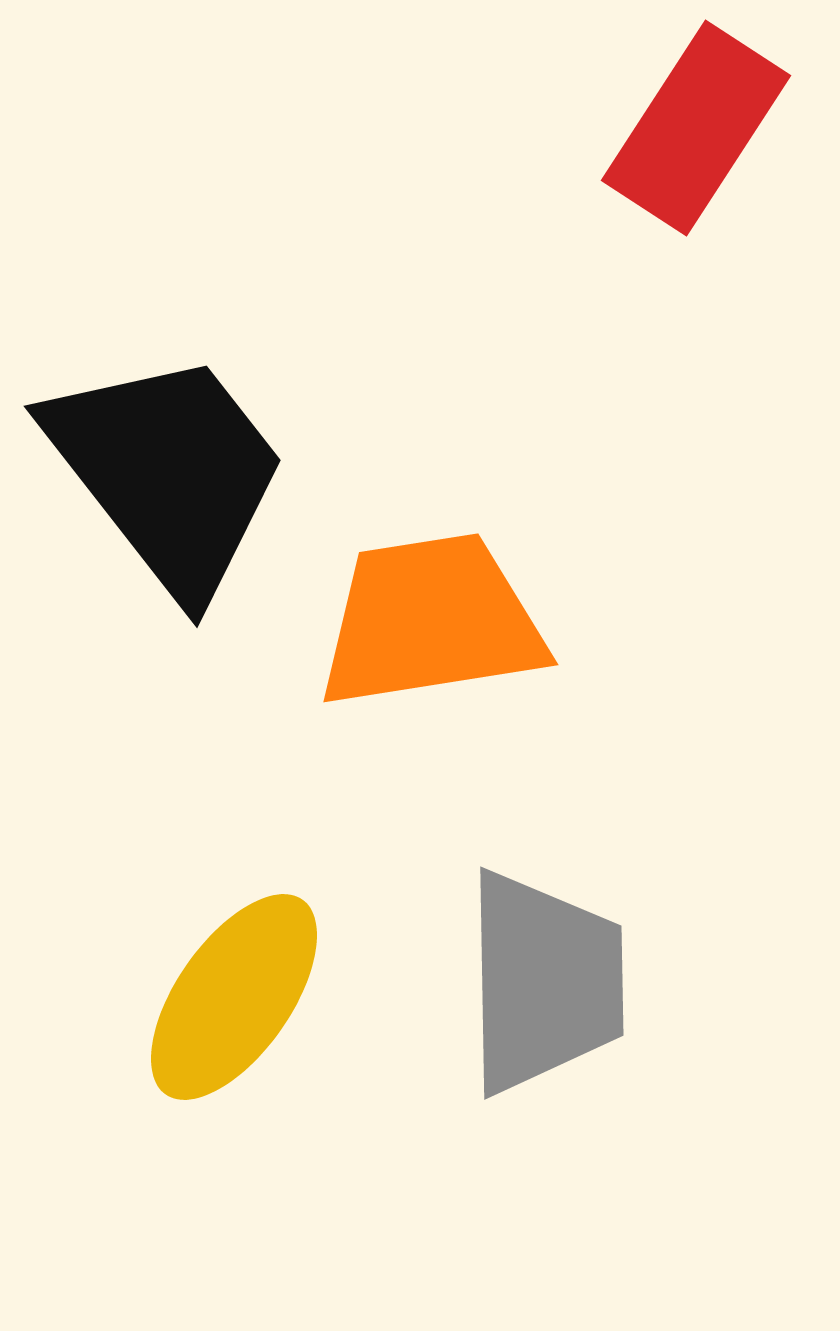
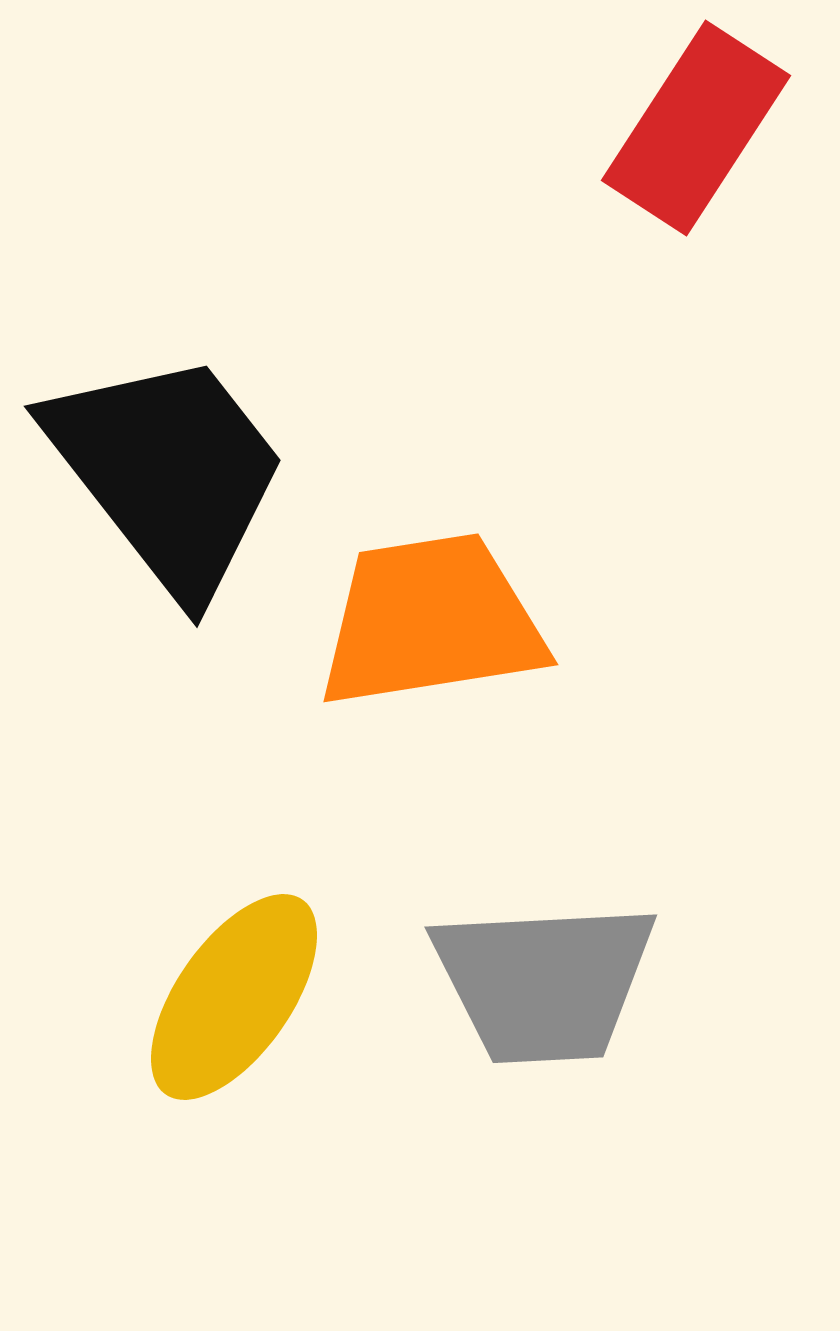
gray trapezoid: rotated 88 degrees clockwise
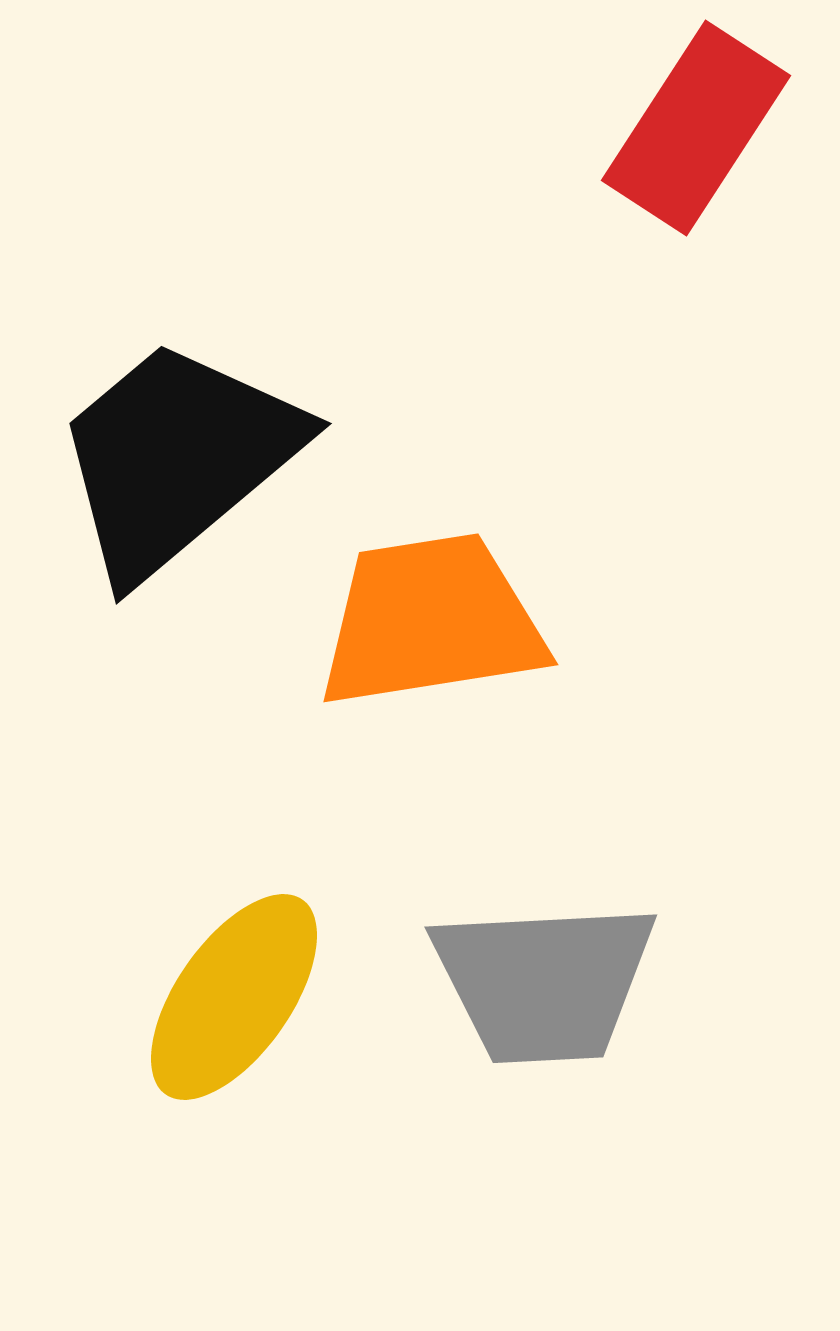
black trapezoid: moved 9 px right, 14 px up; rotated 92 degrees counterclockwise
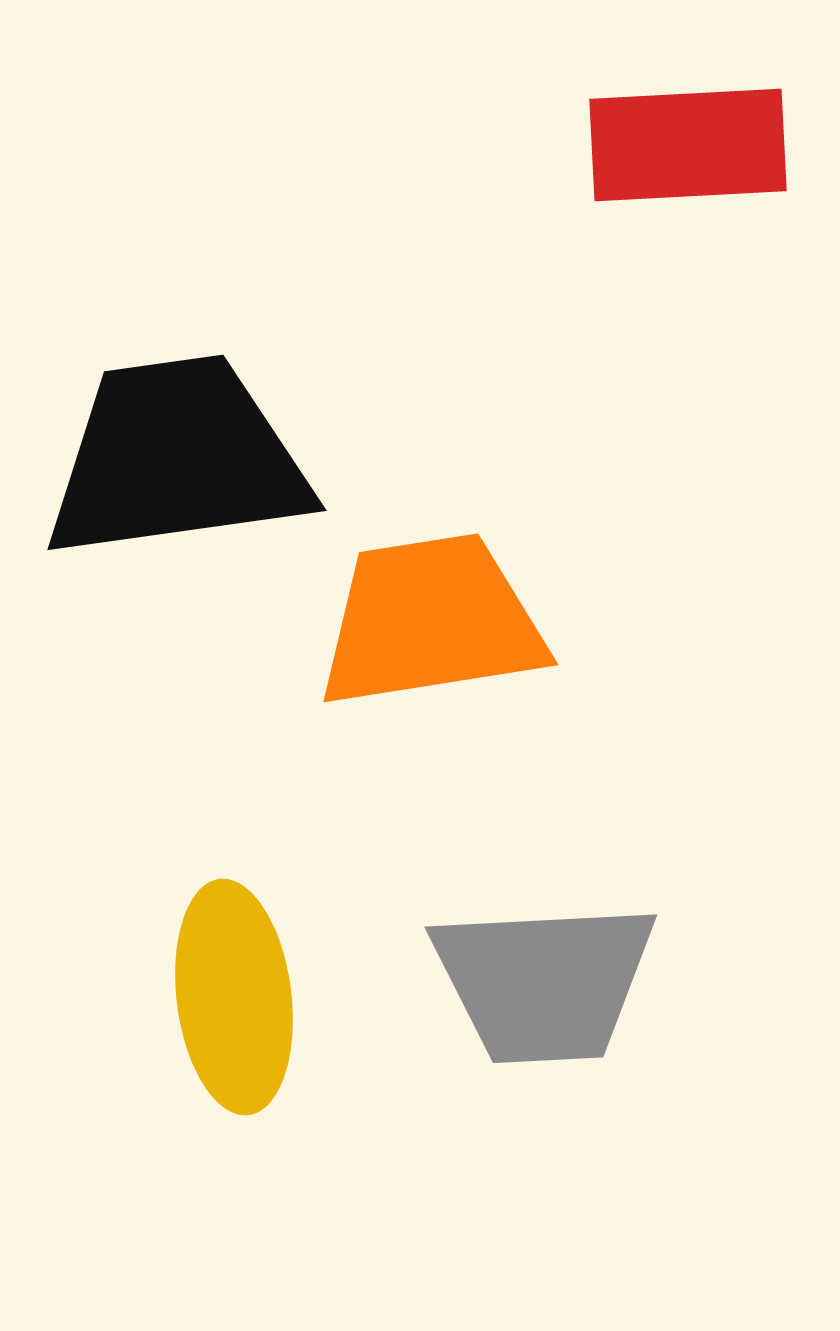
red rectangle: moved 8 px left, 17 px down; rotated 54 degrees clockwise
black trapezoid: rotated 32 degrees clockwise
yellow ellipse: rotated 42 degrees counterclockwise
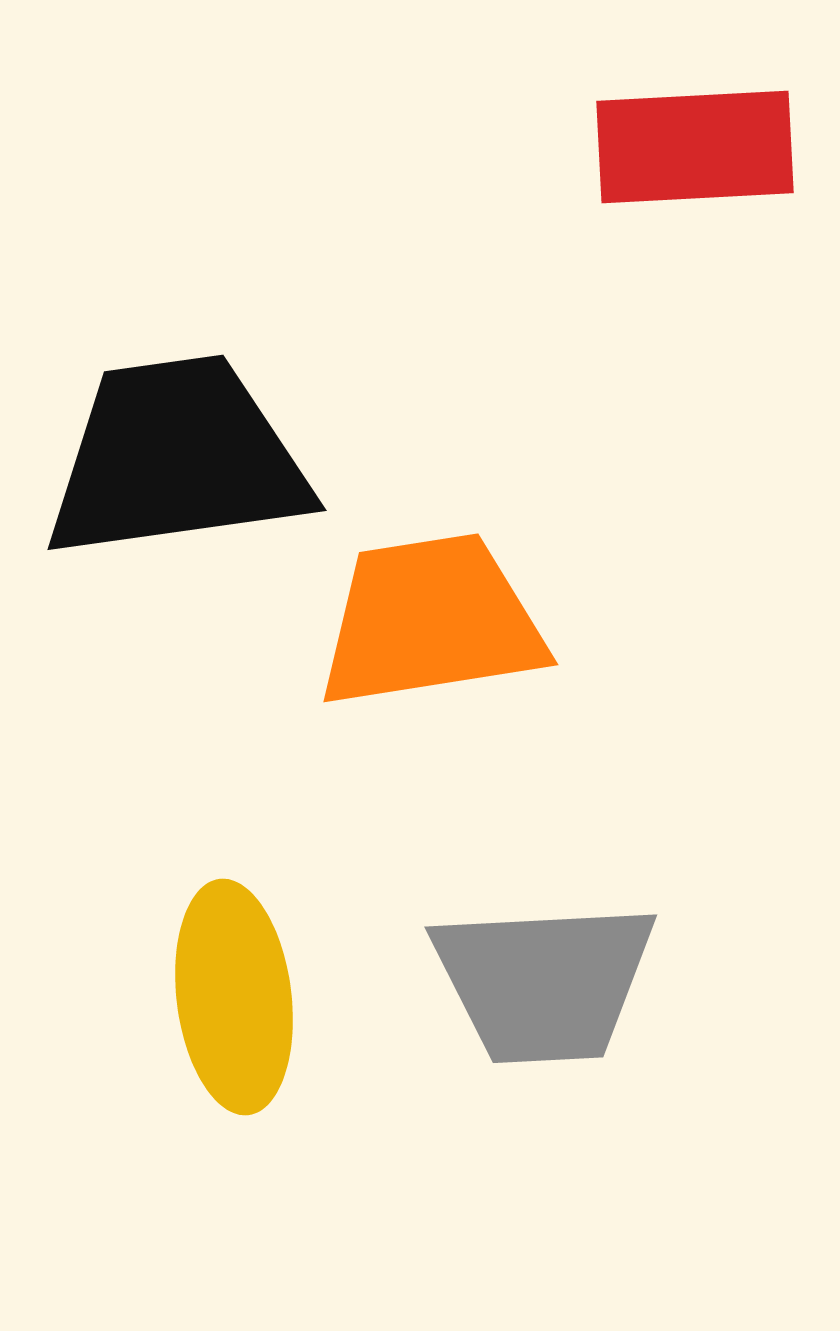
red rectangle: moved 7 px right, 2 px down
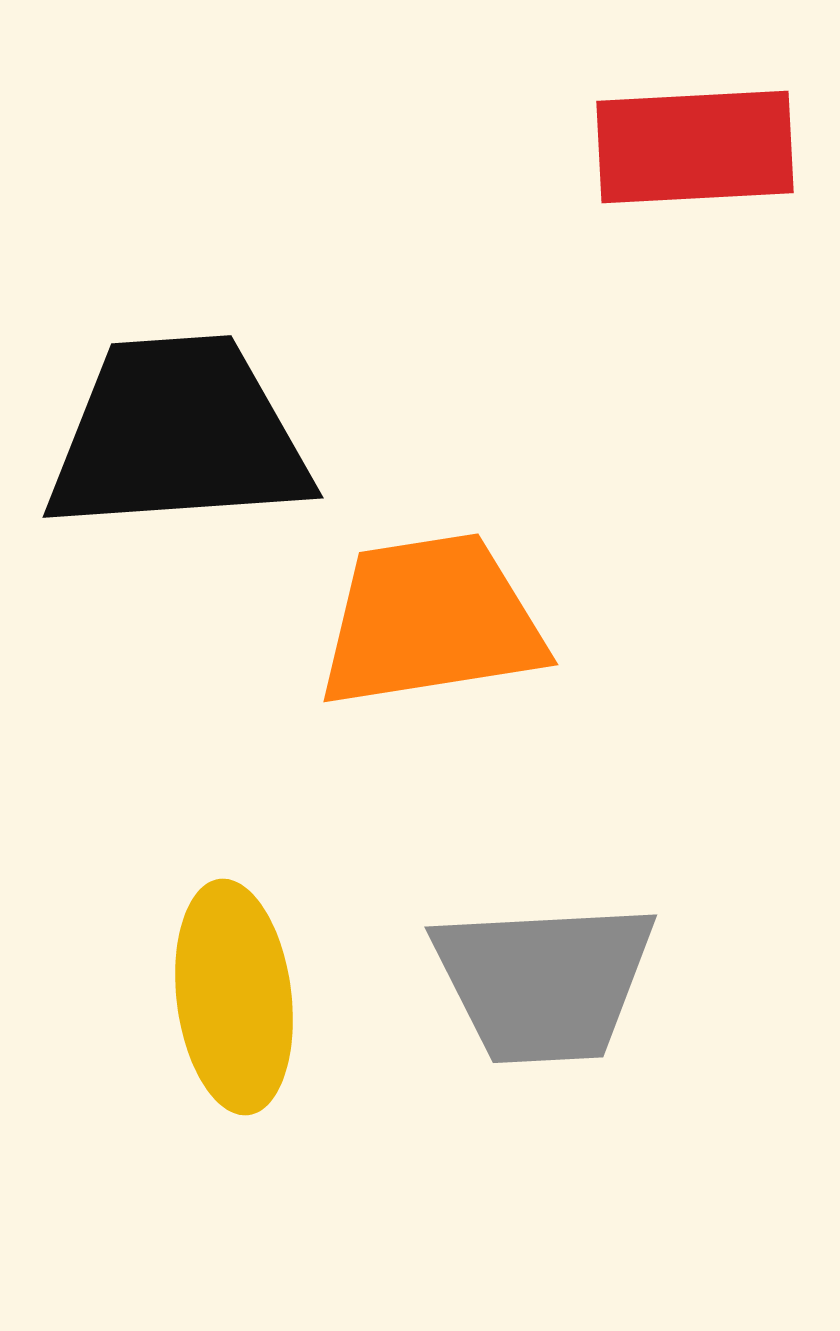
black trapezoid: moved 1 px right, 23 px up; rotated 4 degrees clockwise
